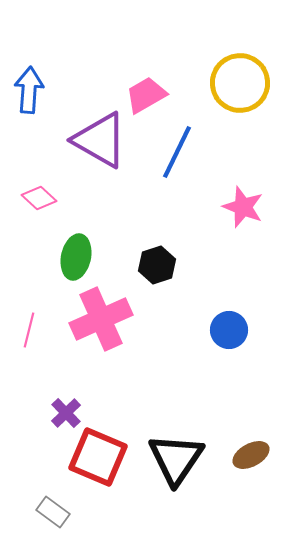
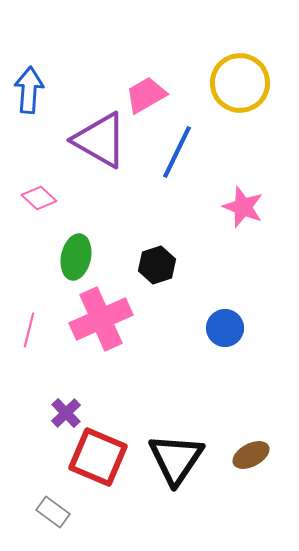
blue circle: moved 4 px left, 2 px up
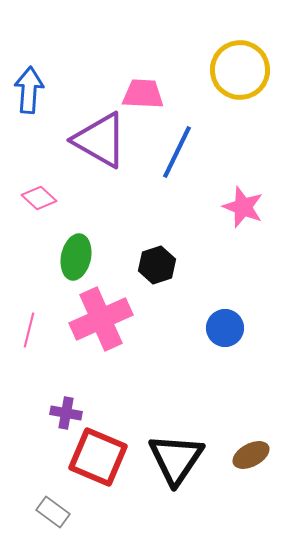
yellow circle: moved 13 px up
pink trapezoid: moved 3 px left, 1 px up; rotated 33 degrees clockwise
purple cross: rotated 36 degrees counterclockwise
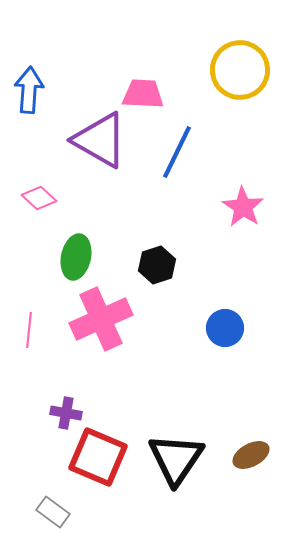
pink star: rotated 12 degrees clockwise
pink line: rotated 8 degrees counterclockwise
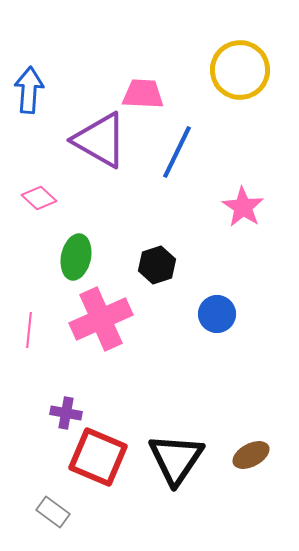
blue circle: moved 8 px left, 14 px up
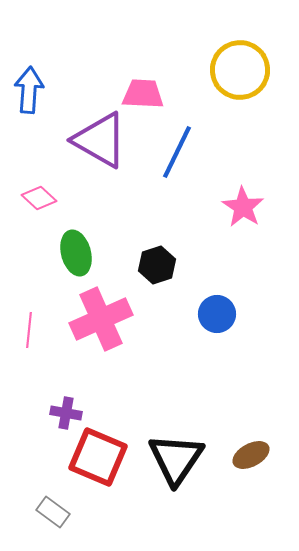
green ellipse: moved 4 px up; rotated 27 degrees counterclockwise
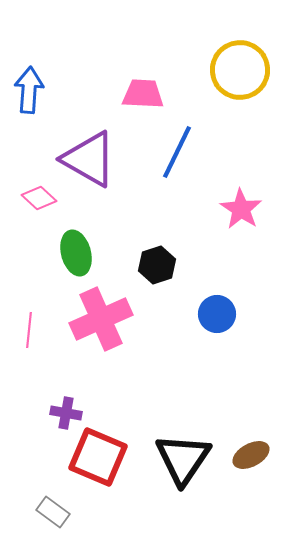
purple triangle: moved 11 px left, 19 px down
pink star: moved 2 px left, 2 px down
black triangle: moved 7 px right
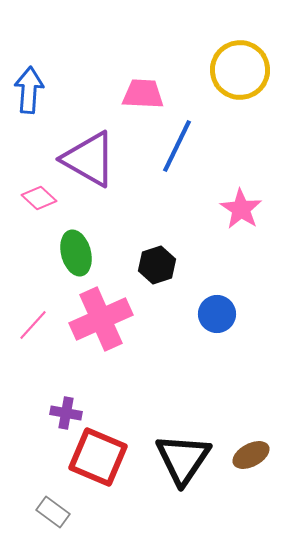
blue line: moved 6 px up
pink line: moved 4 px right, 5 px up; rotated 36 degrees clockwise
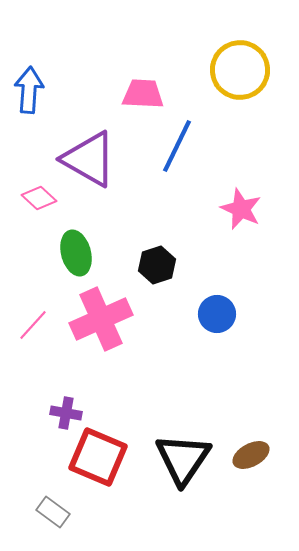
pink star: rotated 9 degrees counterclockwise
